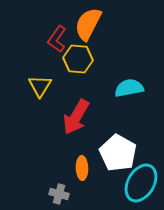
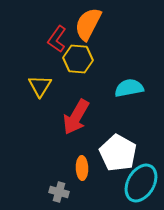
gray cross: moved 2 px up
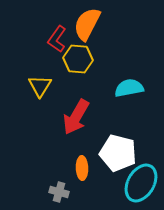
orange semicircle: moved 1 px left
white pentagon: rotated 15 degrees counterclockwise
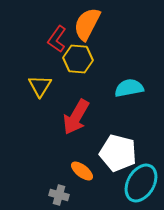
orange ellipse: moved 3 px down; rotated 50 degrees counterclockwise
gray cross: moved 3 px down
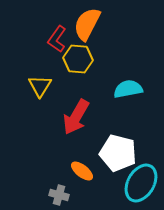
cyan semicircle: moved 1 px left, 1 px down
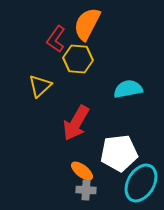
red L-shape: moved 1 px left
yellow triangle: rotated 15 degrees clockwise
red arrow: moved 6 px down
white pentagon: moved 1 px right; rotated 21 degrees counterclockwise
gray cross: moved 27 px right, 5 px up; rotated 12 degrees counterclockwise
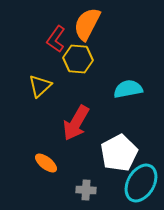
white pentagon: rotated 21 degrees counterclockwise
orange ellipse: moved 36 px left, 8 px up
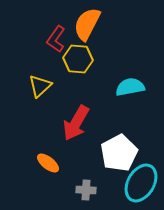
cyan semicircle: moved 2 px right, 2 px up
orange ellipse: moved 2 px right
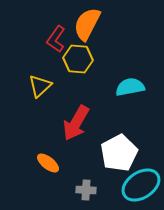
cyan ellipse: moved 2 px down; rotated 27 degrees clockwise
